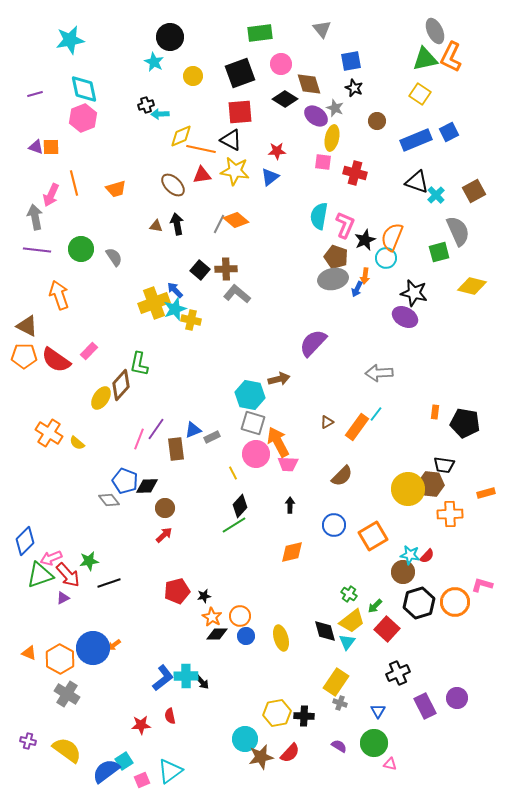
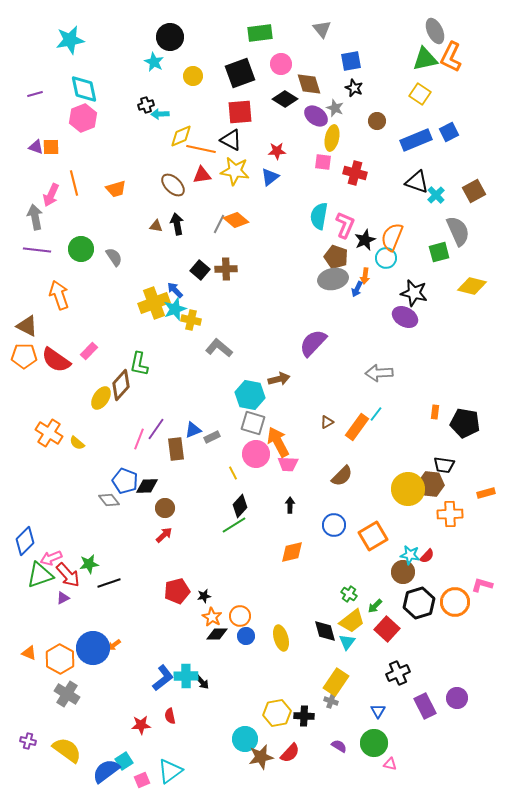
gray L-shape at (237, 294): moved 18 px left, 54 px down
green star at (89, 561): moved 3 px down
gray cross at (340, 703): moved 9 px left, 2 px up
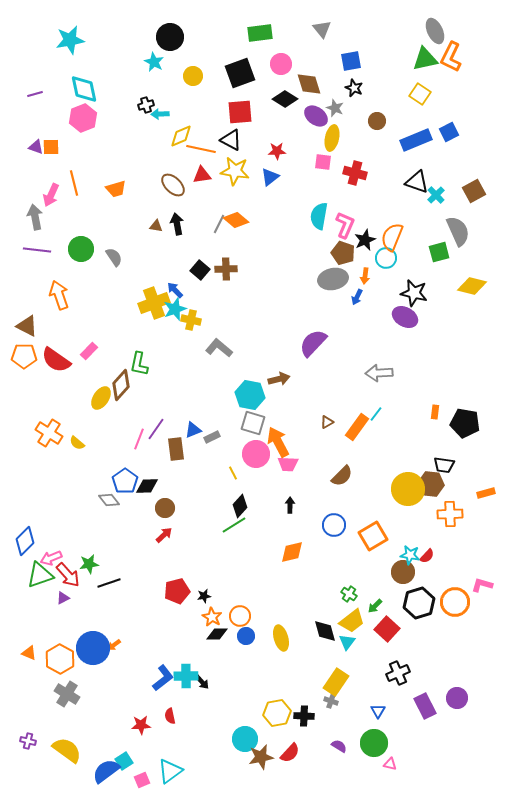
brown pentagon at (336, 257): moved 7 px right, 4 px up
blue arrow at (357, 289): moved 8 px down
blue pentagon at (125, 481): rotated 15 degrees clockwise
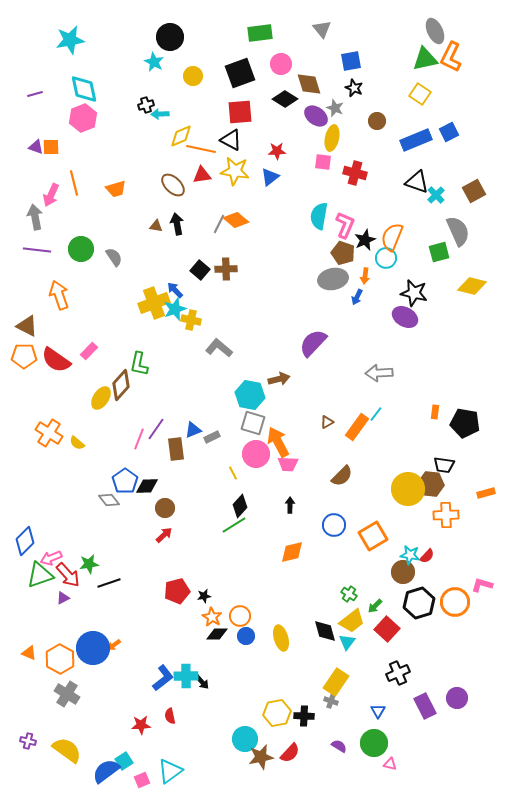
orange cross at (450, 514): moved 4 px left, 1 px down
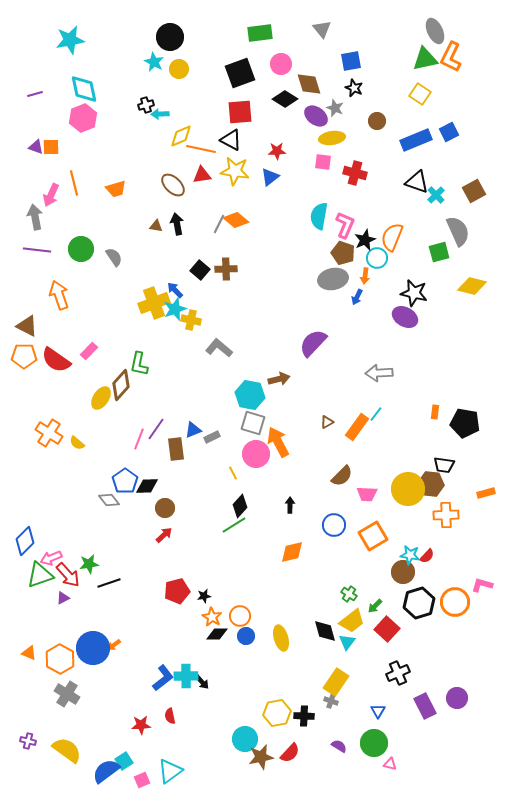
yellow circle at (193, 76): moved 14 px left, 7 px up
yellow ellipse at (332, 138): rotated 70 degrees clockwise
cyan circle at (386, 258): moved 9 px left
pink trapezoid at (288, 464): moved 79 px right, 30 px down
